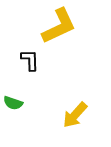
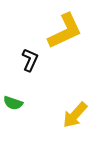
yellow L-shape: moved 6 px right, 5 px down
black L-shape: rotated 25 degrees clockwise
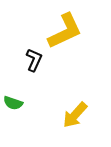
black L-shape: moved 4 px right
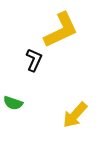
yellow L-shape: moved 4 px left, 1 px up
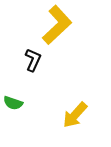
yellow L-shape: moved 4 px left, 5 px up; rotated 18 degrees counterclockwise
black L-shape: moved 1 px left
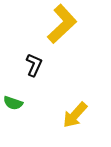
yellow L-shape: moved 5 px right, 1 px up
black L-shape: moved 1 px right, 5 px down
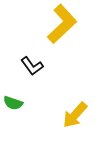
black L-shape: moved 2 px left, 1 px down; rotated 120 degrees clockwise
